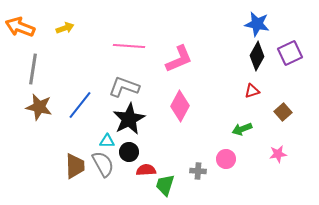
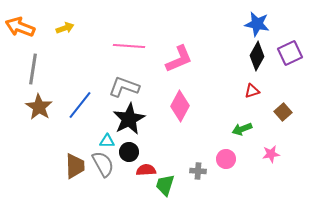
brown star: rotated 20 degrees clockwise
pink star: moved 7 px left
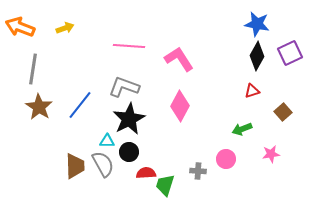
pink L-shape: rotated 100 degrees counterclockwise
red semicircle: moved 3 px down
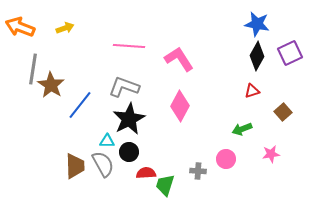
brown star: moved 12 px right, 22 px up
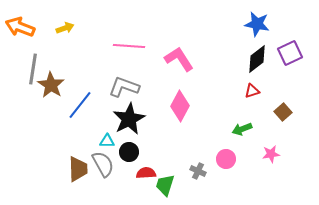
black diamond: moved 3 px down; rotated 24 degrees clockwise
brown trapezoid: moved 3 px right, 3 px down
gray cross: rotated 21 degrees clockwise
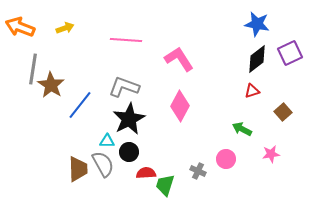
pink line: moved 3 px left, 6 px up
green arrow: rotated 48 degrees clockwise
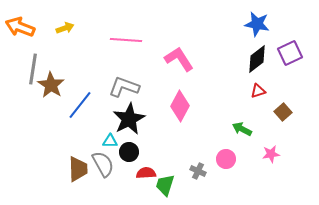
red triangle: moved 6 px right
cyan triangle: moved 3 px right
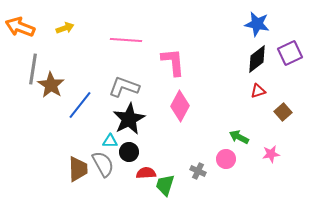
pink L-shape: moved 6 px left, 3 px down; rotated 28 degrees clockwise
green arrow: moved 3 px left, 8 px down
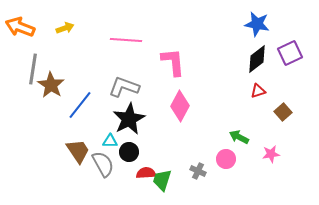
brown trapezoid: moved 18 px up; rotated 32 degrees counterclockwise
green trapezoid: moved 3 px left, 5 px up
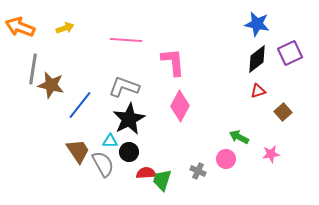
brown star: rotated 20 degrees counterclockwise
